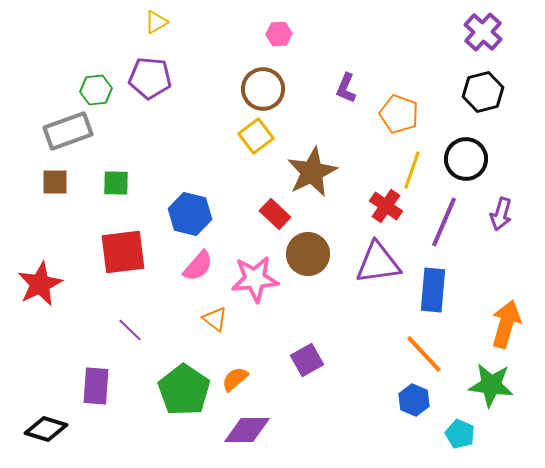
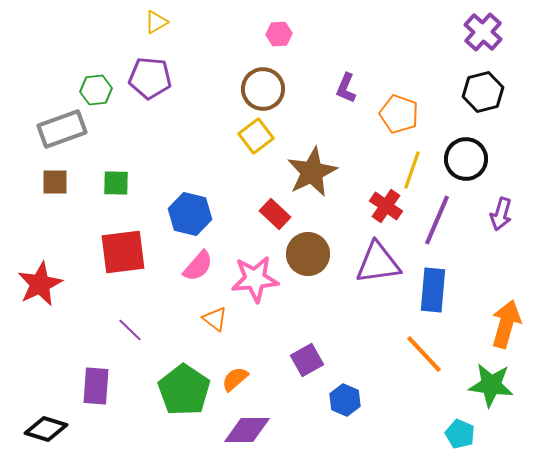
gray rectangle at (68, 131): moved 6 px left, 2 px up
purple line at (444, 222): moved 7 px left, 2 px up
blue hexagon at (414, 400): moved 69 px left
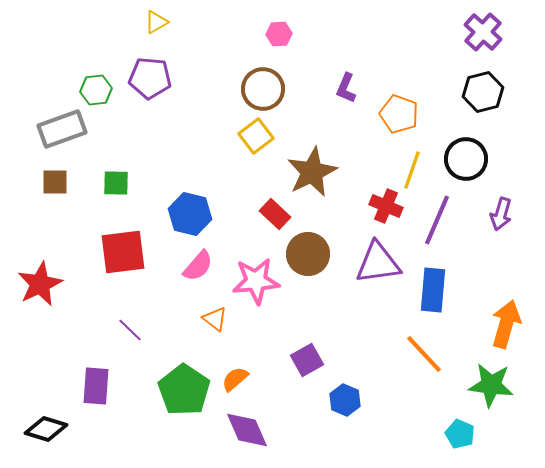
red cross at (386, 206): rotated 12 degrees counterclockwise
pink star at (255, 279): moved 1 px right, 2 px down
purple diamond at (247, 430): rotated 66 degrees clockwise
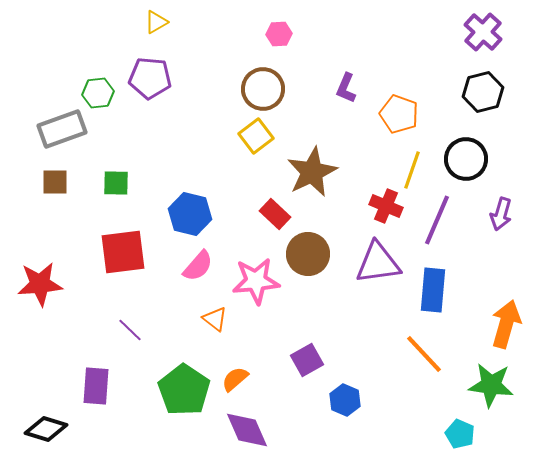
green hexagon at (96, 90): moved 2 px right, 3 px down
red star at (40, 284): rotated 21 degrees clockwise
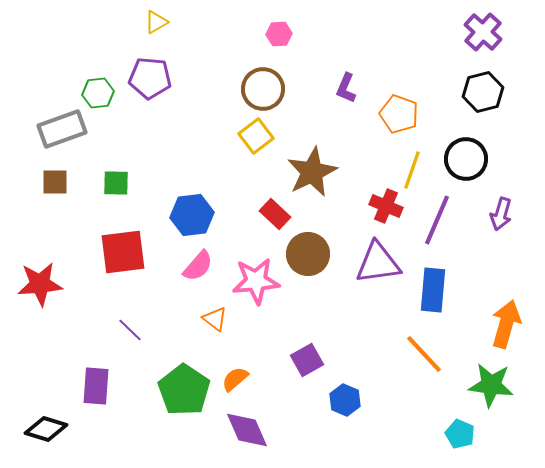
blue hexagon at (190, 214): moved 2 px right, 1 px down; rotated 21 degrees counterclockwise
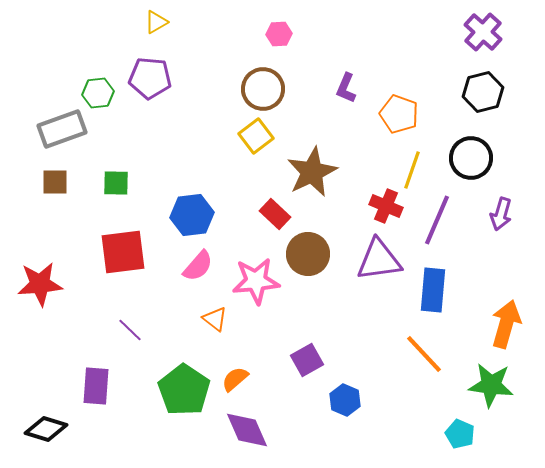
black circle at (466, 159): moved 5 px right, 1 px up
purple triangle at (378, 263): moved 1 px right, 3 px up
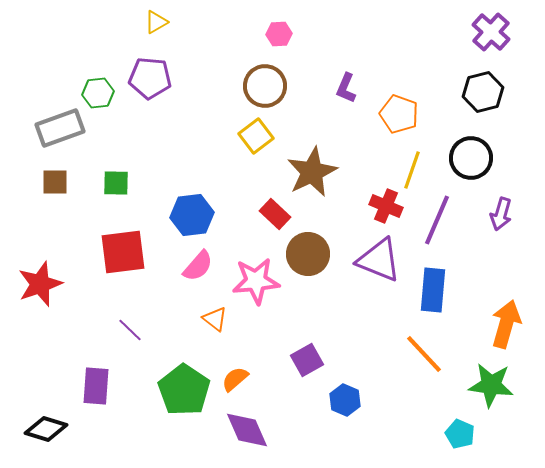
purple cross at (483, 32): moved 8 px right
brown circle at (263, 89): moved 2 px right, 3 px up
gray rectangle at (62, 129): moved 2 px left, 1 px up
purple triangle at (379, 260): rotated 30 degrees clockwise
red star at (40, 284): rotated 15 degrees counterclockwise
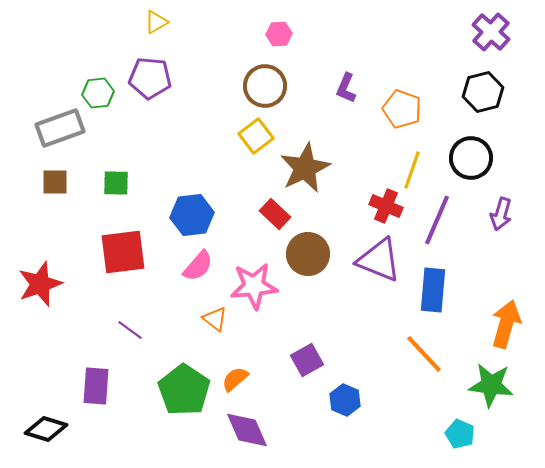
orange pentagon at (399, 114): moved 3 px right, 5 px up
brown star at (312, 172): moved 7 px left, 4 px up
pink star at (256, 281): moved 2 px left, 5 px down
purple line at (130, 330): rotated 8 degrees counterclockwise
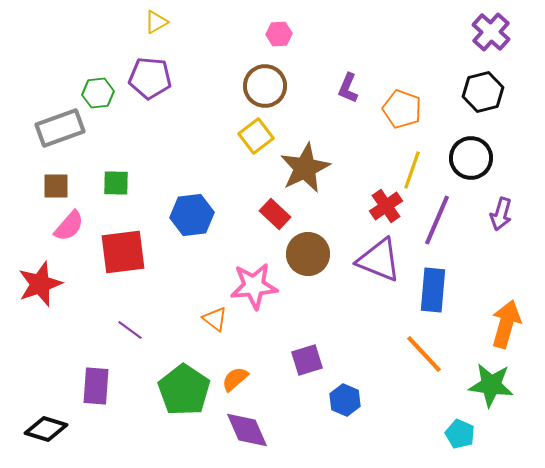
purple L-shape at (346, 88): moved 2 px right
brown square at (55, 182): moved 1 px right, 4 px down
red cross at (386, 206): rotated 32 degrees clockwise
pink semicircle at (198, 266): moved 129 px left, 40 px up
purple square at (307, 360): rotated 12 degrees clockwise
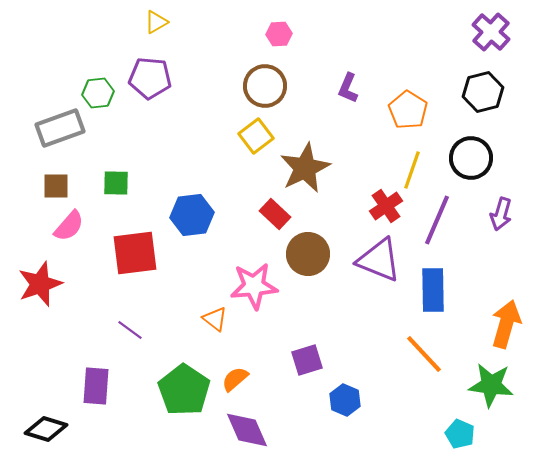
orange pentagon at (402, 109): moved 6 px right, 1 px down; rotated 12 degrees clockwise
red square at (123, 252): moved 12 px right, 1 px down
blue rectangle at (433, 290): rotated 6 degrees counterclockwise
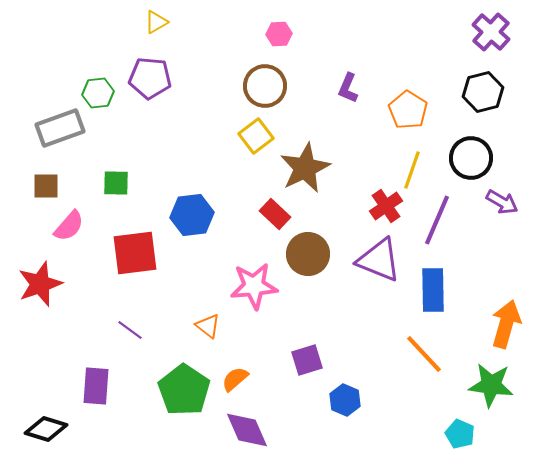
brown square at (56, 186): moved 10 px left
purple arrow at (501, 214): moved 1 px right, 12 px up; rotated 76 degrees counterclockwise
orange triangle at (215, 319): moved 7 px left, 7 px down
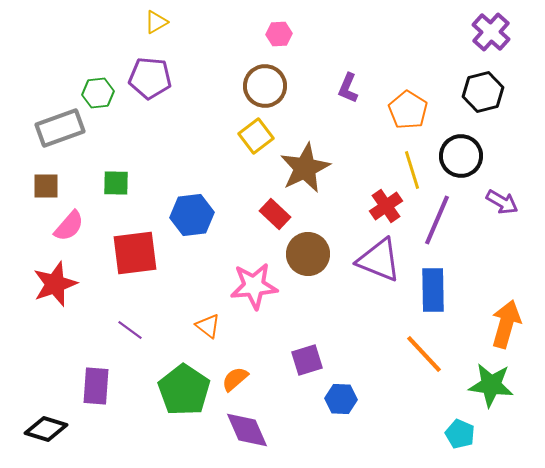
black circle at (471, 158): moved 10 px left, 2 px up
yellow line at (412, 170): rotated 36 degrees counterclockwise
red star at (40, 284): moved 15 px right
blue hexagon at (345, 400): moved 4 px left, 1 px up; rotated 20 degrees counterclockwise
